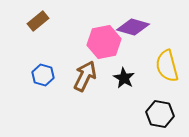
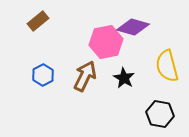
pink hexagon: moved 2 px right
blue hexagon: rotated 15 degrees clockwise
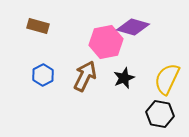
brown rectangle: moved 5 px down; rotated 55 degrees clockwise
yellow semicircle: moved 13 px down; rotated 40 degrees clockwise
black star: rotated 20 degrees clockwise
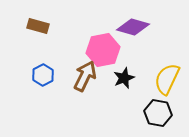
pink hexagon: moved 3 px left, 8 px down
black hexagon: moved 2 px left, 1 px up
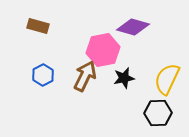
black star: rotated 10 degrees clockwise
black hexagon: rotated 12 degrees counterclockwise
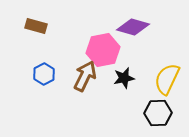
brown rectangle: moved 2 px left
blue hexagon: moved 1 px right, 1 px up
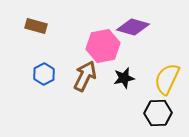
pink hexagon: moved 4 px up
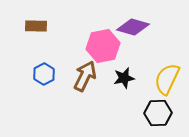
brown rectangle: rotated 15 degrees counterclockwise
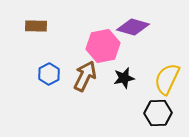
blue hexagon: moved 5 px right
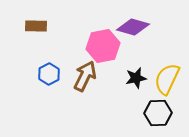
black star: moved 12 px right
